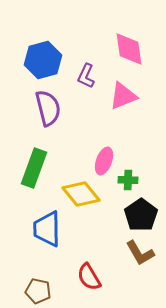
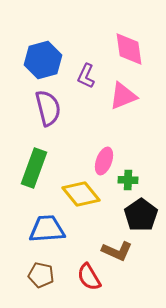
blue trapezoid: rotated 87 degrees clockwise
brown L-shape: moved 23 px left, 2 px up; rotated 36 degrees counterclockwise
brown pentagon: moved 3 px right, 16 px up
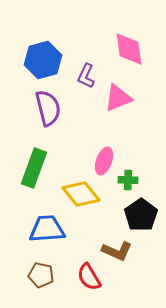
pink triangle: moved 5 px left, 2 px down
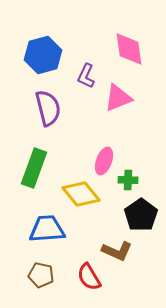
blue hexagon: moved 5 px up
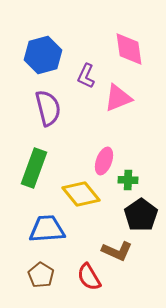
brown pentagon: rotated 20 degrees clockwise
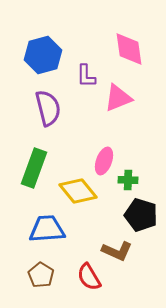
purple L-shape: rotated 25 degrees counterclockwise
yellow diamond: moved 3 px left, 3 px up
black pentagon: rotated 20 degrees counterclockwise
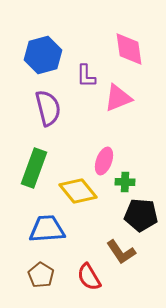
green cross: moved 3 px left, 2 px down
black pentagon: rotated 12 degrees counterclockwise
brown L-shape: moved 4 px right, 1 px down; rotated 32 degrees clockwise
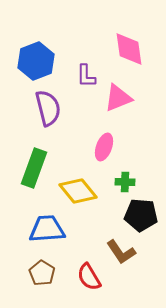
blue hexagon: moved 7 px left, 6 px down; rotated 6 degrees counterclockwise
pink ellipse: moved 14 px up
brown pentagon: moved 1 px right, 2 px up
